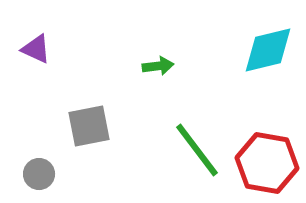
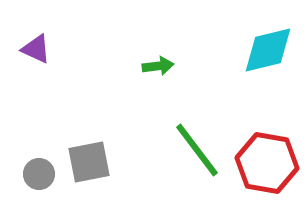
gray square: moved 36 px down
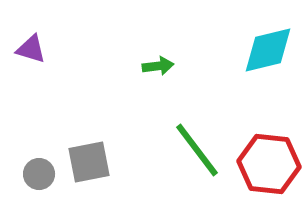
purple triangle: moved 5 px left; rotated 8 degrees counterclockwise
red hexagon: moved 2 px right, 1 px down; rotated 4 degrees counterclockwise
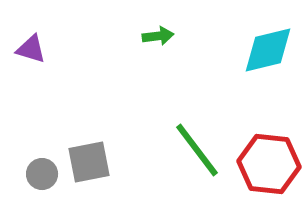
green arrow: moved 30 px up
gray circle: moved 3 px right
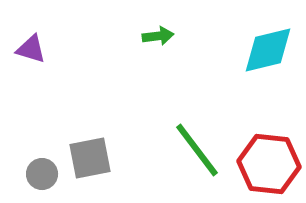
gray square: moved 1 px right, 4 px up
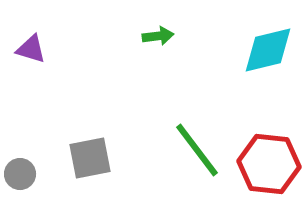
gray circle: moved 22 px left
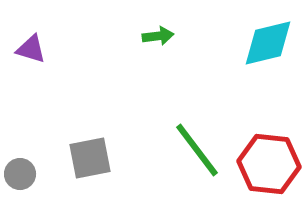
cyan diamond: moved 7 px up
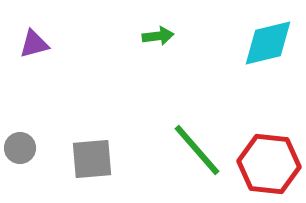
purple triangle: moved 3 px right, 5 px up; rotated 32 degrees counterclockwise
green line: rotated 4 degrees counterclockwise
gray square: moved 2 px right, 1 px down; rotated 6 degrees clockwise
gray circle: moved 26 px up
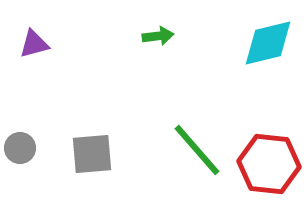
gray square: moved 5 px up
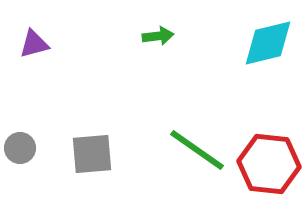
green line: rotated 14 degrees counterclockwise
